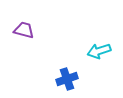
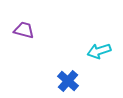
blue cross: moved 1 px right, 2 px down; rotated 30 degrees counterclockwise
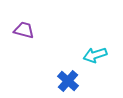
cyan arrow: moved 4 px left, 4 px down
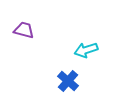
cyan arrow: moved 9 px left, 5 px up
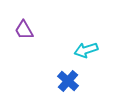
purple trapezoid: rotated 135 degrees counterclockwise
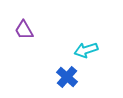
blue cross: moved 1 px left, 4 px up
